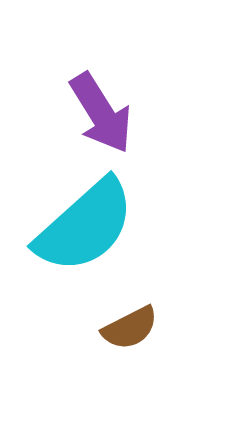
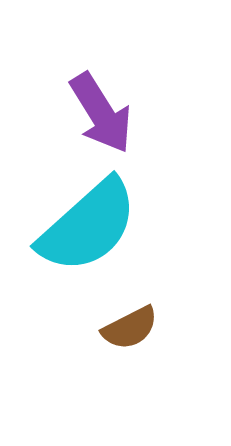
cyan semicircle: moved 3 px right
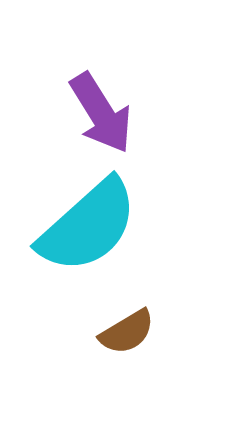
brown semicircle: moved 3 px left, 4 px down; rotated 4 degrees counterclockwise
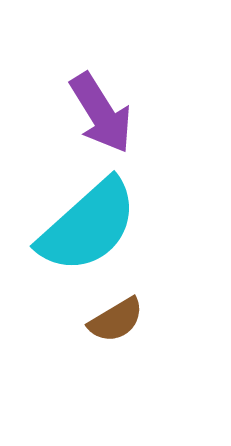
brown semicircle: moved 11 px left, 12 px up
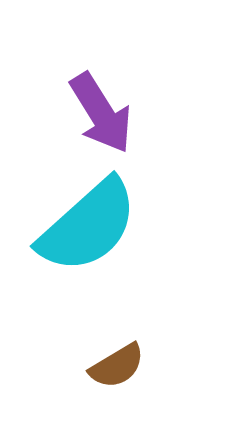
brown semicircle: moved 1 px right, 46 px down
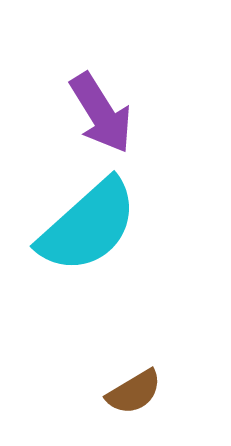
brown semicircle: moved 17 px right, 26 px down
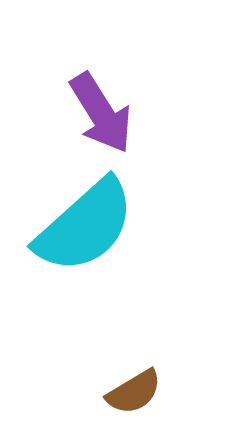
cyan semicircle: moved 3 px left
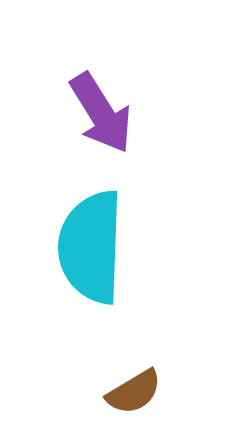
cyan semicircle: moved 6 px right, 21 px down; rotated 134 degrees clockwise
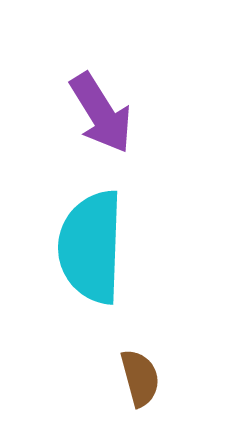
brown semicircle: moved 6 px right, 14 px up; rotated 74 degrees counterclockwise
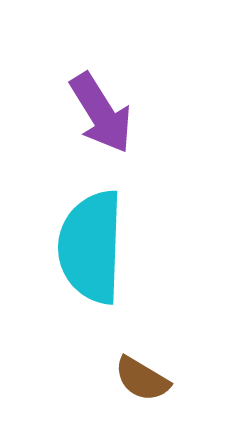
brown semicircle: moved 2 px right, 1 px down; rotated 136 degrees clockwise
